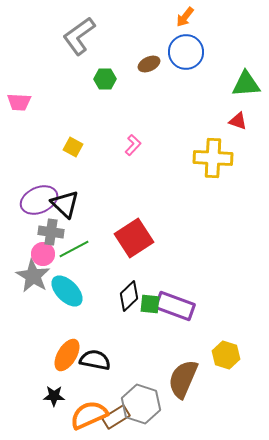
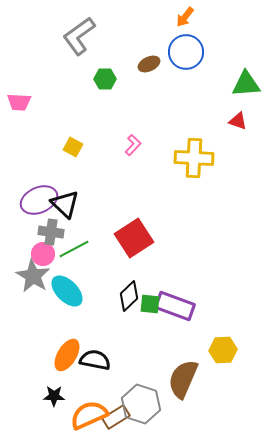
yellow cross: moved 19 px left
yellow hexagon: moved 3 px left, 5 px up; rotated 20 degrees counterclockwise
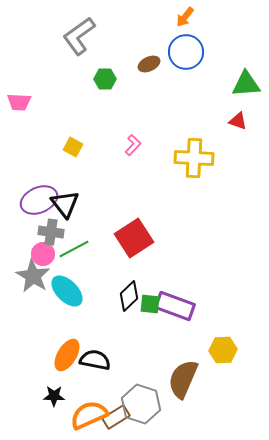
black triangle: rotated 8 degrees clockwise
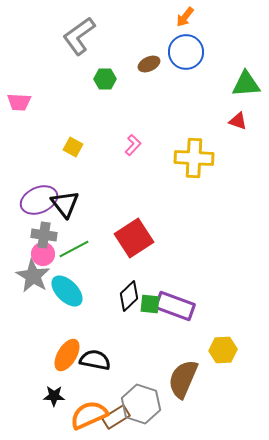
gray cross: moved 7 px left, 3 px down
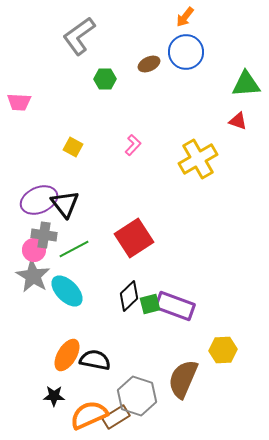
yellow cross: moved 4 px right, 1 px down; rotated 33 degrees counterclockwise
pink circle: moved 9 px left, 4 px up
green square: rotated 20 degrees counterclockwise
gray hexagon: moved 4 px left, 8 px up
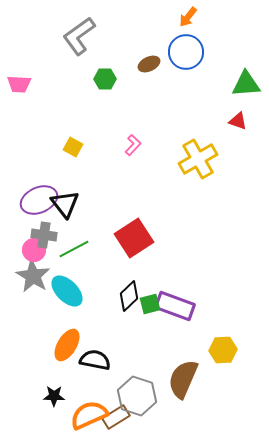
orange arrow: moved 3 px right
pink trapezoid: moved 18 px up
orange ellipse: moved 10 px up
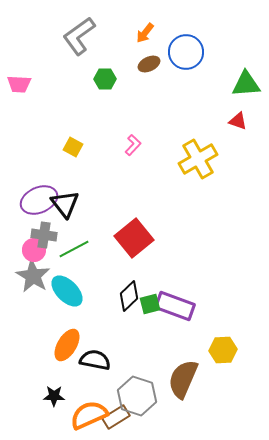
orange arrow: moved 43 px left, 16 px down
red square: rotated 6 degrees counterclockwise
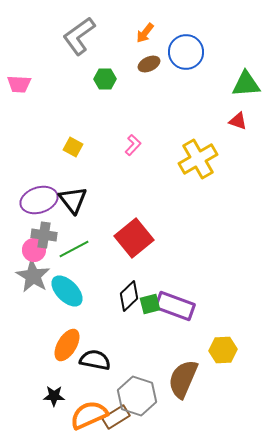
purple ellipse: rotated 6 degrees clockwise
black triangle: moved 8 px right, 4 px up
